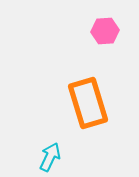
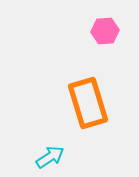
cyan arrow: rotated 32 degrees clockwise
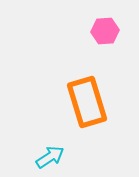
orange rectangle: moved 1 px left, 1 px up
